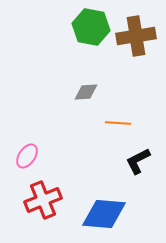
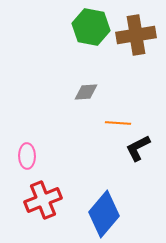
brown cross: moved 1 px up
pink ellipse: rotated 35 degrees counterclockwise
black L-shape: moved 13 px up
blue diamond: rotated 54 degrees counterclockwise
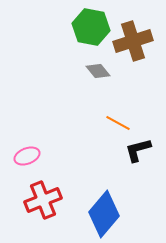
brown cross: moved 3 px left, 6 px down; rotated 9 degrees counterclockwise
gray diamond: moved 12 px right, 21 px up; rotated 55 degrees clockwise
orange line: rotated 25 degrees clockwise
black L-shape: moved 2 px down; rotated 12 degrees clockwise
pink ellipse: rotated 70 degrees clockwise
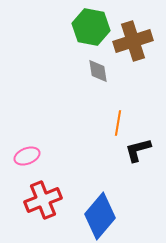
gray diamond: rotated 30 degrees clockwise
orange line: rotated 70 degrees clockwise
blue diamond: moved 4 px left, 2 px down
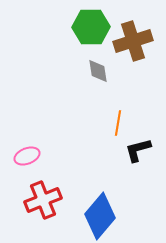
green hexagon: rotated 12 degrees counterclockwise
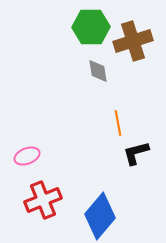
orange line: rotated 20 degrees counterclockwise
black L-shape: moved 2 px left, 3 px down
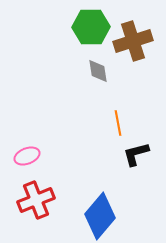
black L-shape: moved 1 px down
red cross: moved 7 px left
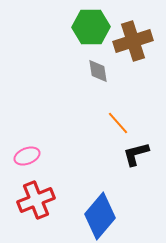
orange line: rotated 30 degrees counterclockwise
